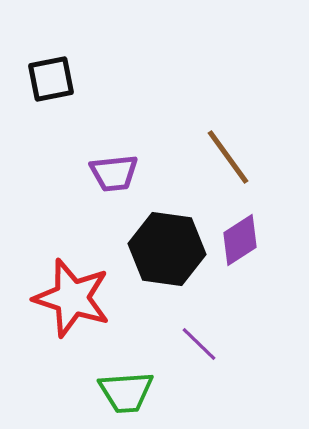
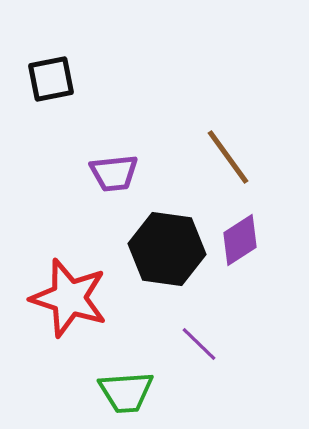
red star: moved 3 px left
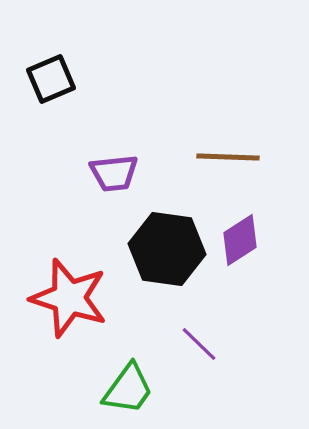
black square: rotated 12 degrees counterclockwise
brown line: rotated 52 degrees counterclockwise
green trapezoid: moved 2 px right, 3 px up; rotated 50 degrees counterclockwise
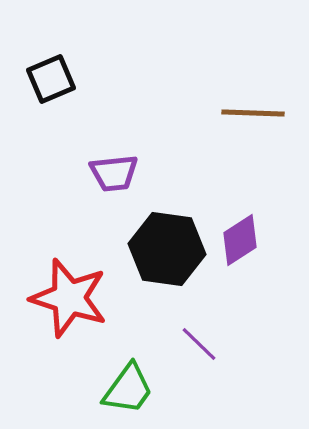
brown line: moved 25 px right, 44 px up
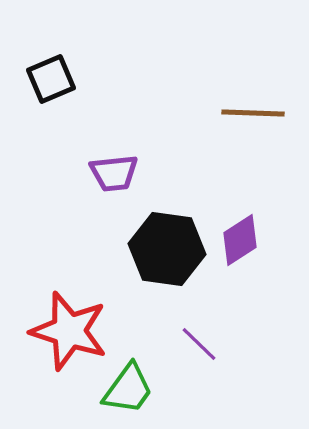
red star: moved 33 px down
